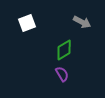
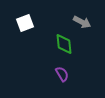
white square: moved 2 px left
green diamond: moved 6 px up; rotated 65 degrees counterclockwise
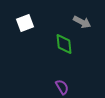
purple semicircle: moved 13 px down
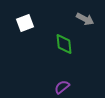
gray arrow: moved 3 px right, 3 px up
purple semicircle: rotated 98 degrees counterclockwise
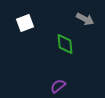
green diamond: moved 1 px right
purple semicircle: moved 4 px left, 1 px up
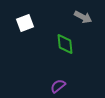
gray arrow: moved 2 px left, 2 px up
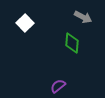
white square: rotated 24 degrees counterclockwise
green diamond: moved 7 px right, 1 px up; rotated 10 degrees clockwise
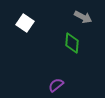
white square: rotated 12 degrees counterclockwise
purple semicircle: moved 2 px left, 1 px up
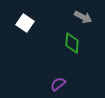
purple semicircle: moved 2 px right, 1 px up
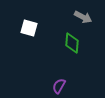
white square: moved 4 px right, 5 px down; rotated 18 degrees counterclockwise
purple semicircle: moved 1 px right, 2 px down; rotated 21 degrees counterclockwise
